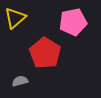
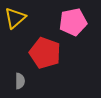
red pentagon: rotated 12 degrees counterclockwise
gray semicircle: rotated 105 degrees clockwise
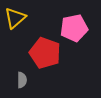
pink pentagon: moved 1 px right, 6 px down
gray semicircle: moved 2 px right, 1 px up
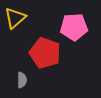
pink pentagon: moved 1 px up; rotated 8 degrees clockwise
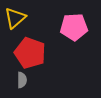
red pentagon: moved 15 px left
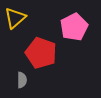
pink pentagon: rotated 24 degrees counterclockwise
red pentagon: moved 11 px right
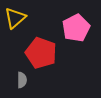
pink pentagon: moved 2 px right, 1 px down
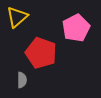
yellow triangle: moved 2 px right, 1 px up
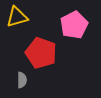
yellow triangle: rotated 25 degrees clockwise
pink pentagon: moved 2 px left, 3 px up
